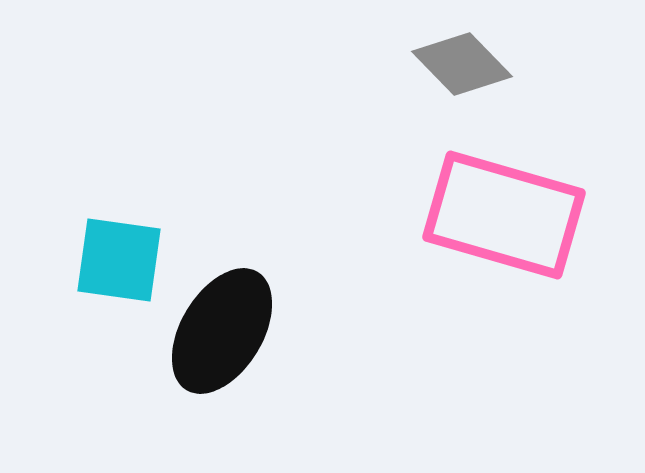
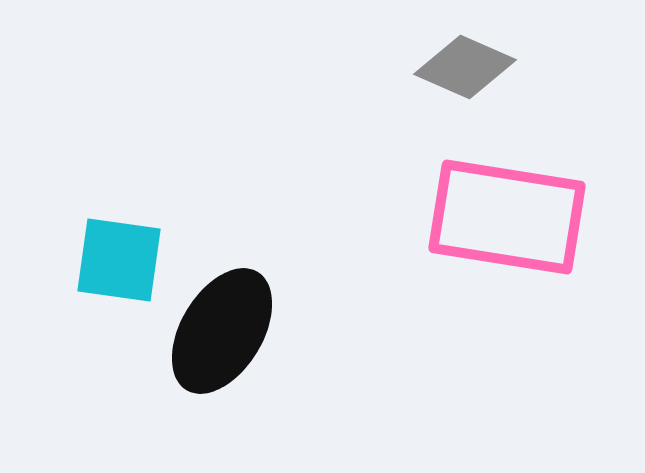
gray diamond: moved 3 px right, 3 px down; rotated 22 degrees counterclockwise
pink rectangle: moved 3 px right, 2 px down; rotated 7 degrees counterclockwise
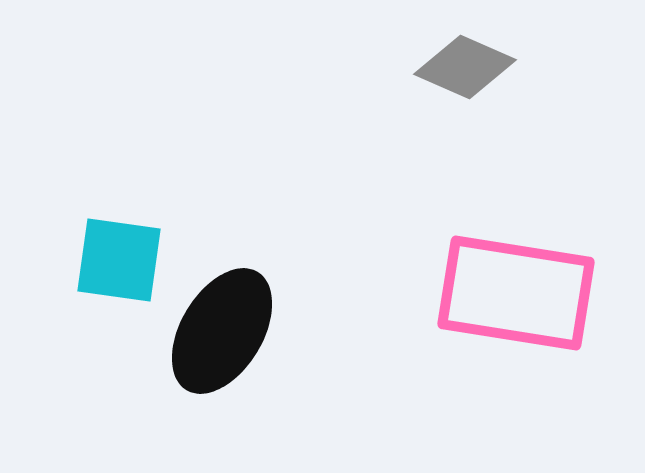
pink rectangle: moved 9 px right, 76 px down
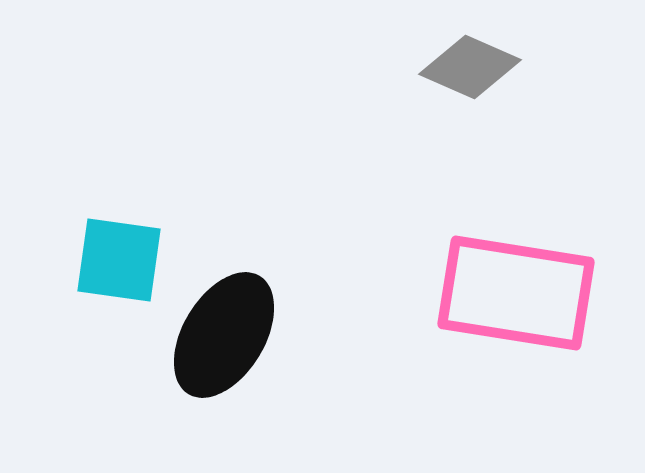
gray diamond: moved 5 px right
black ellipse: moved 2 px right, 4 px down
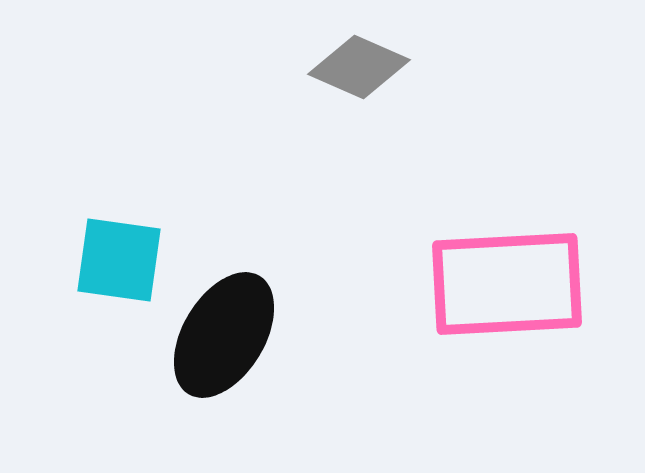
gray diamond: moved 111 px left
pink rectangle: moved 9 px left, 9 px up; rotated 12 degrees counterclockwise
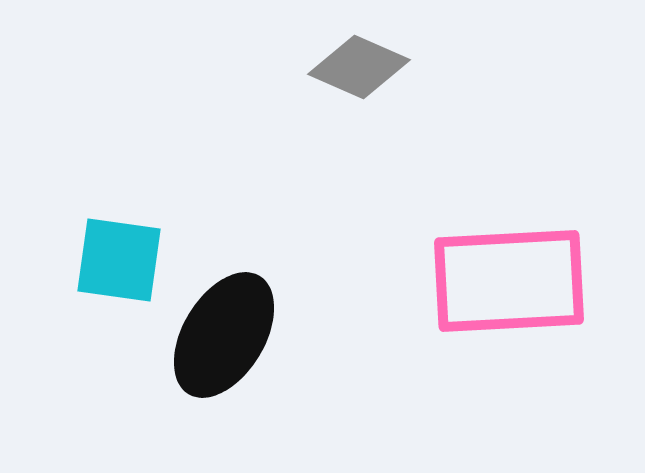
pink rectangle: moved 2 px right, 3 px up
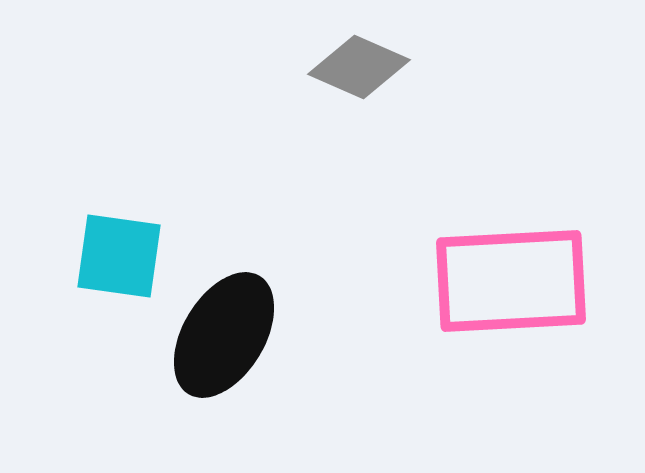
cyan square: moved 4 px up
pink rectangle: moved 2 px right
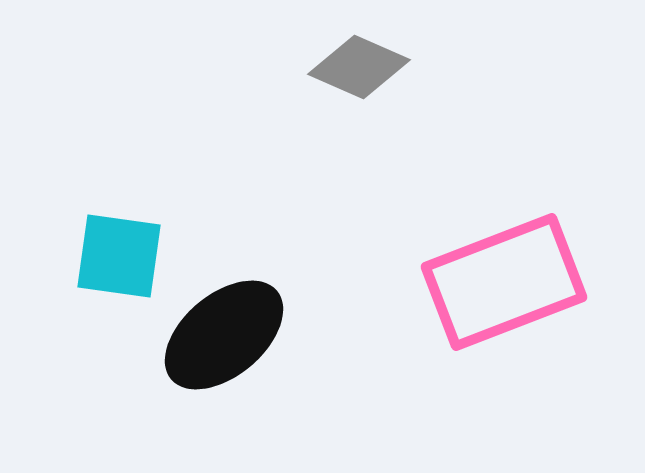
pink rectangle: moved 7 px left, 1 px down; rotated 18 degrees counterclockwise
black ellipse: rotated 19 degrees clockwise
